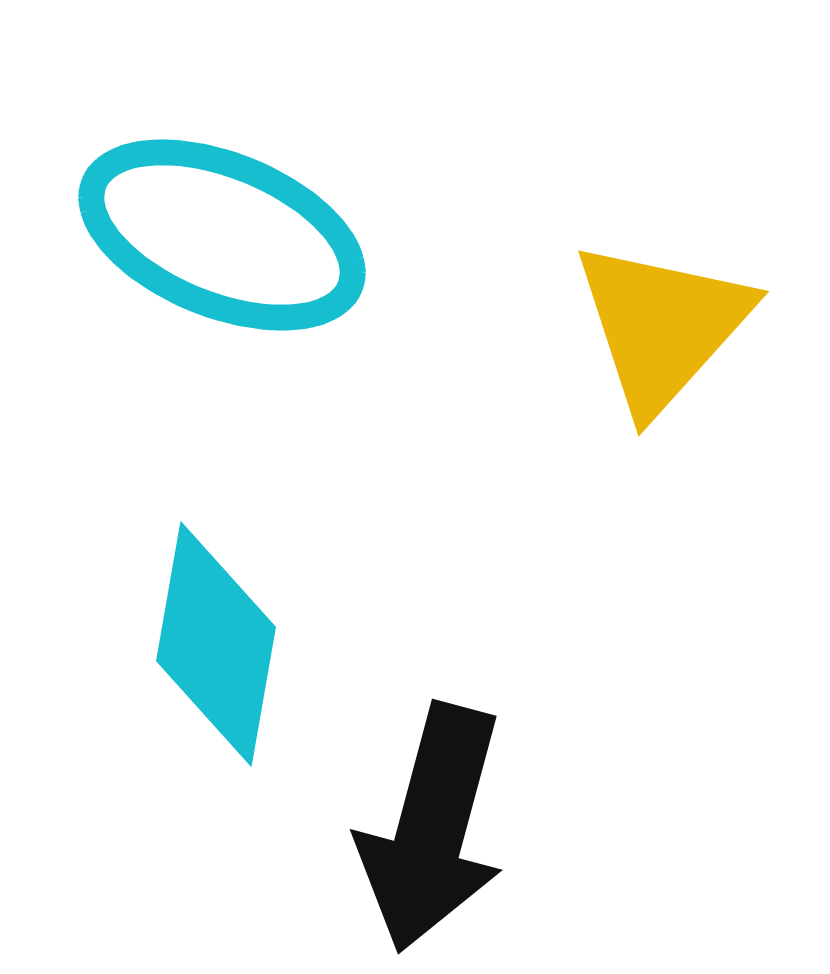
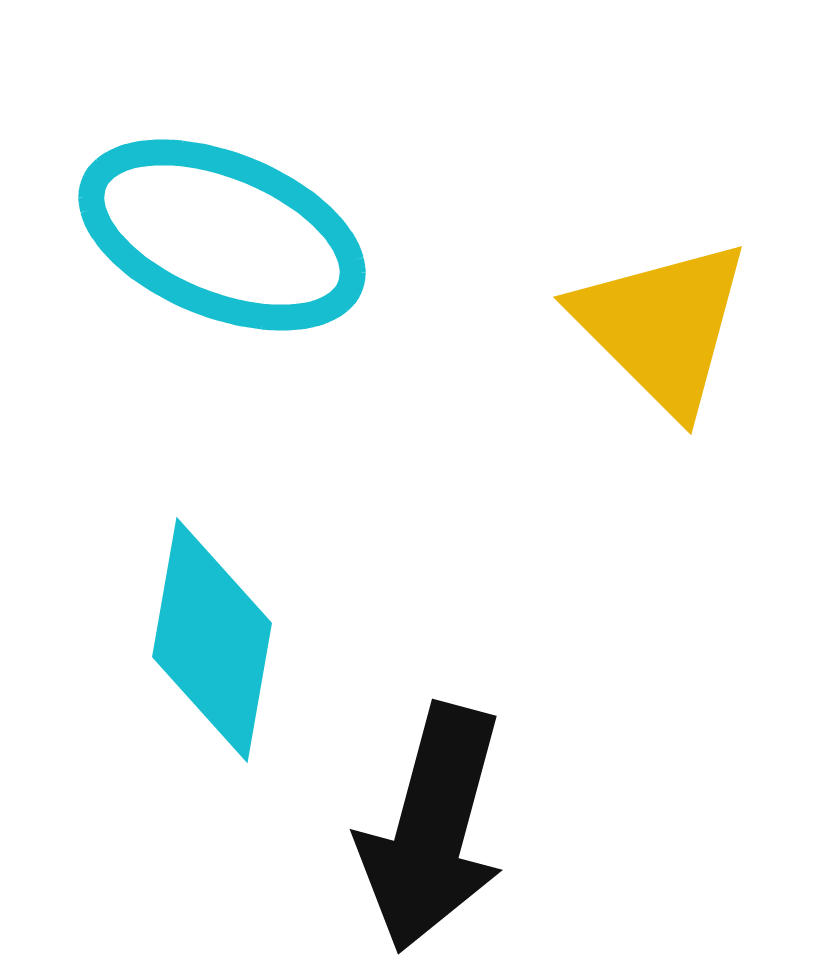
yellow triangle: rotated 27 degrees counterclockwise
cyan diamond: moved 4 px left, 4 px up
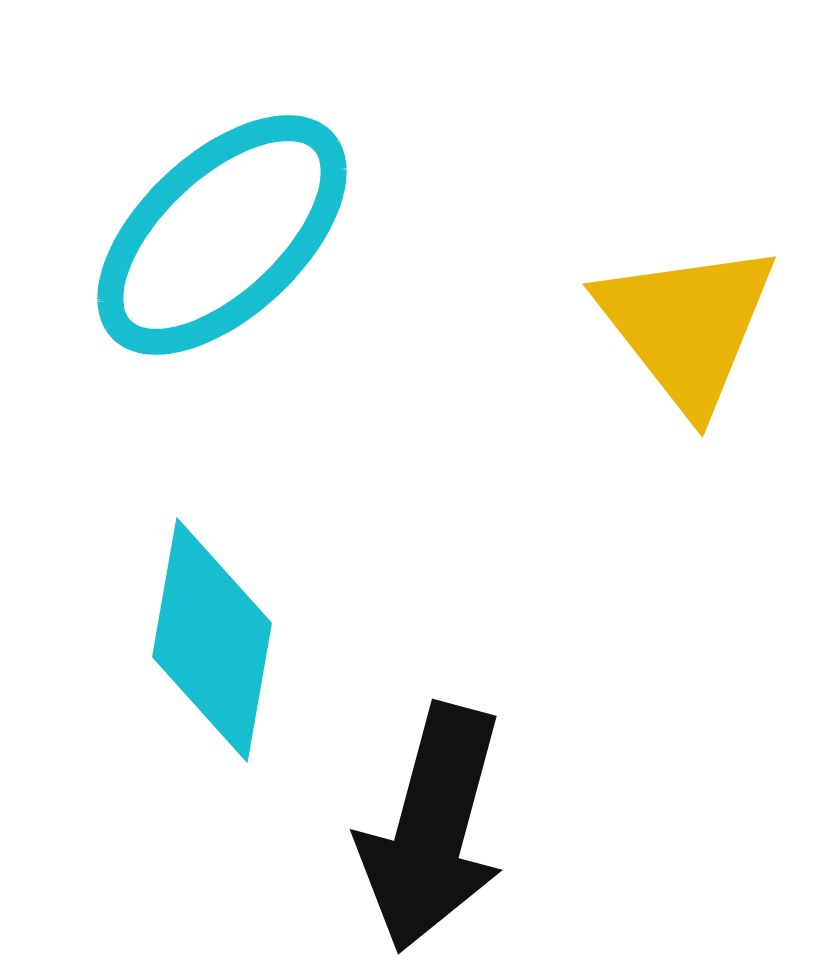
cyan ellipse: rotated 65 degrees counterclockwise
yellow triangle: moved 25 px right; rotated 7 degrees clockwise
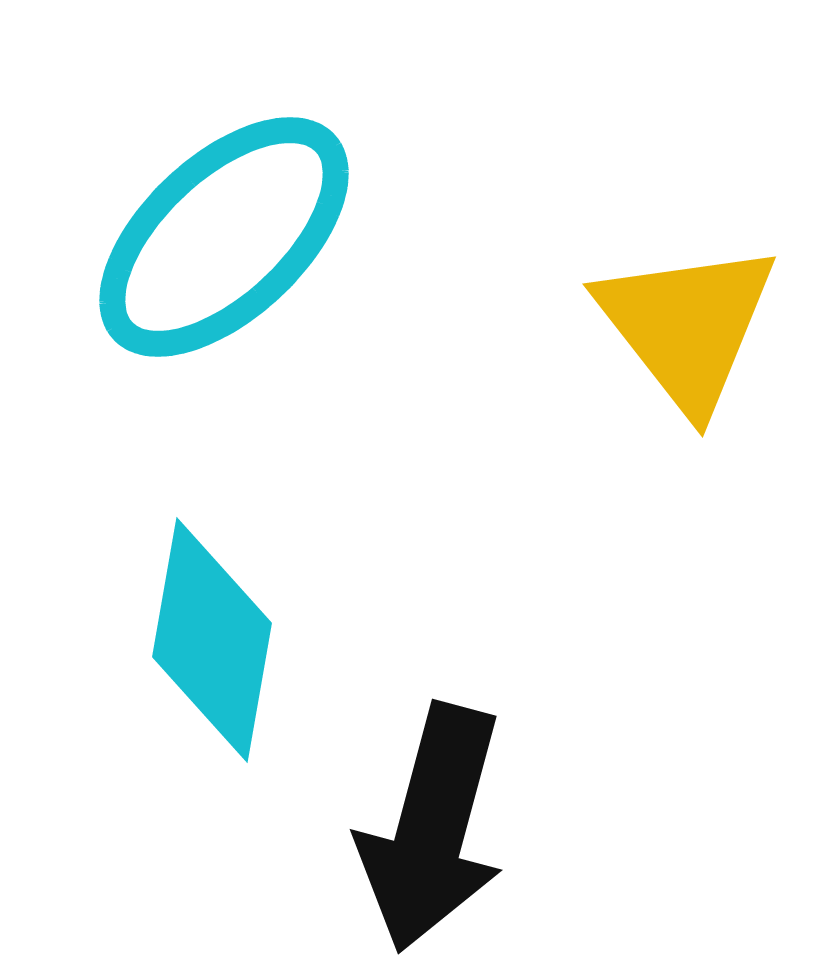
cyan ellipse: moved 2 px right, 2 px down
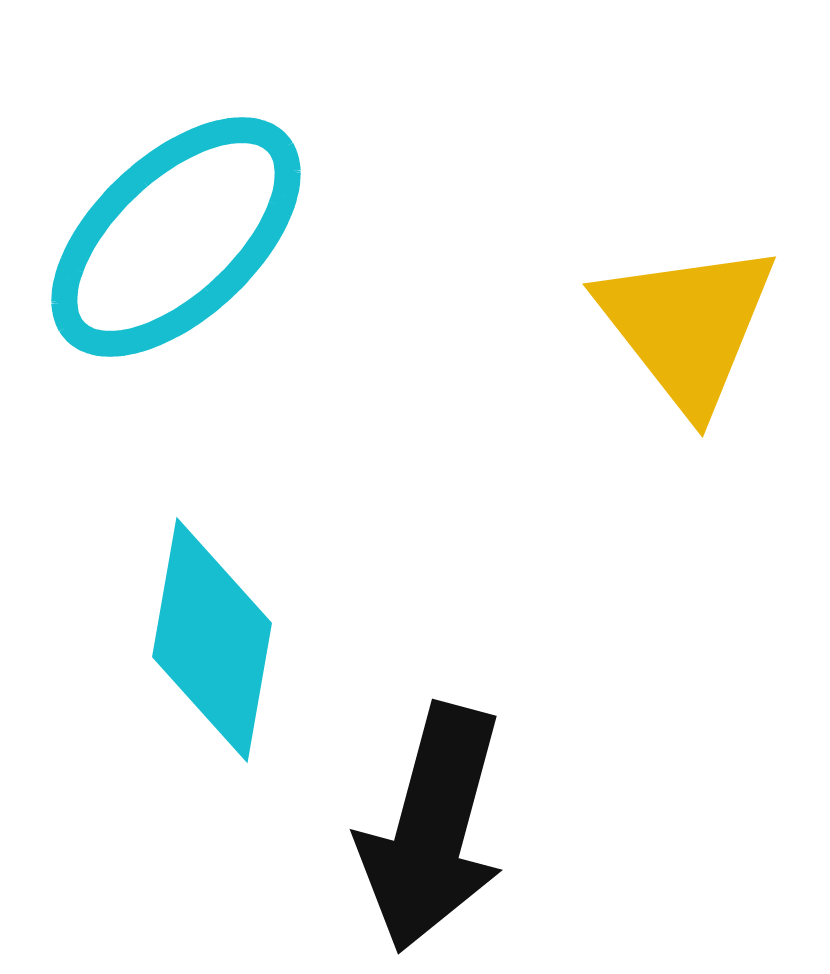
cyan ellipse: moved 48 px left
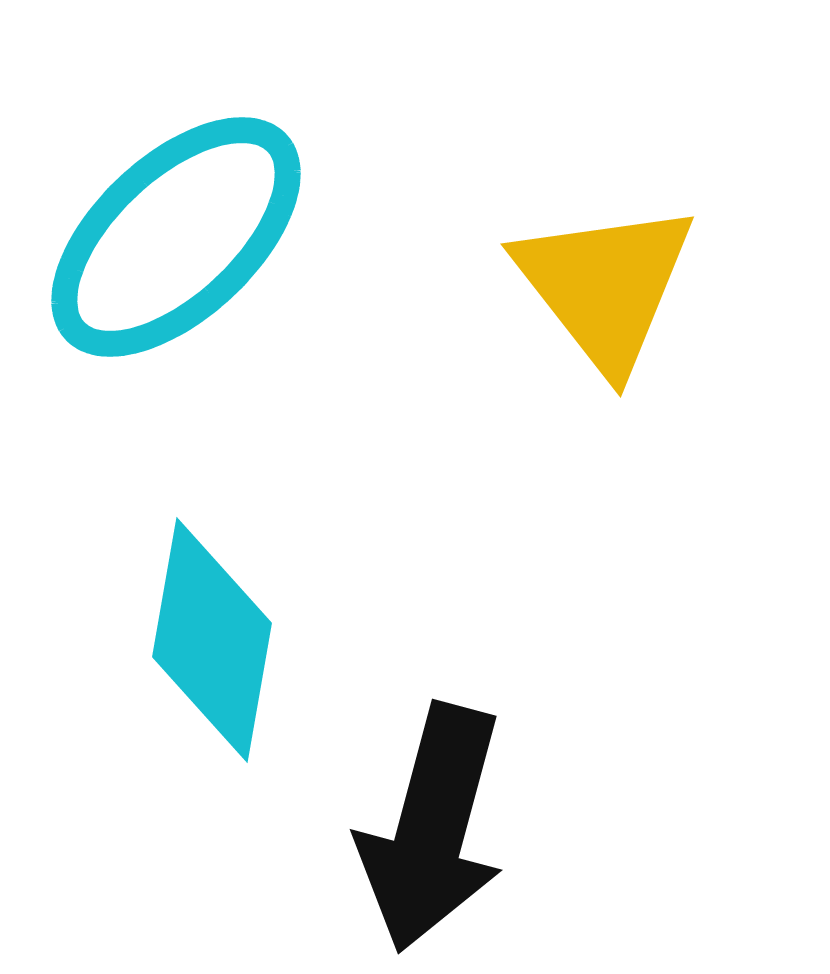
yellow triangle: moved 82 px left, 40 px up
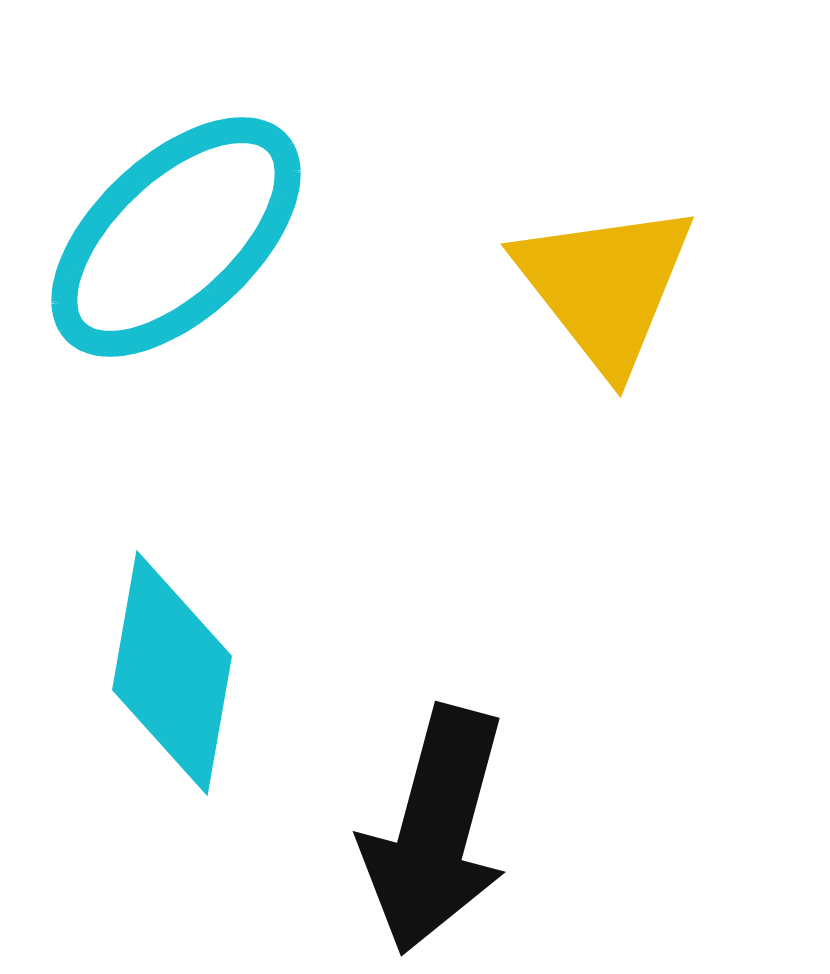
cyan diamond: moved 40 px left, 33 px down
black arrow: moved 3 px right, 2 px down
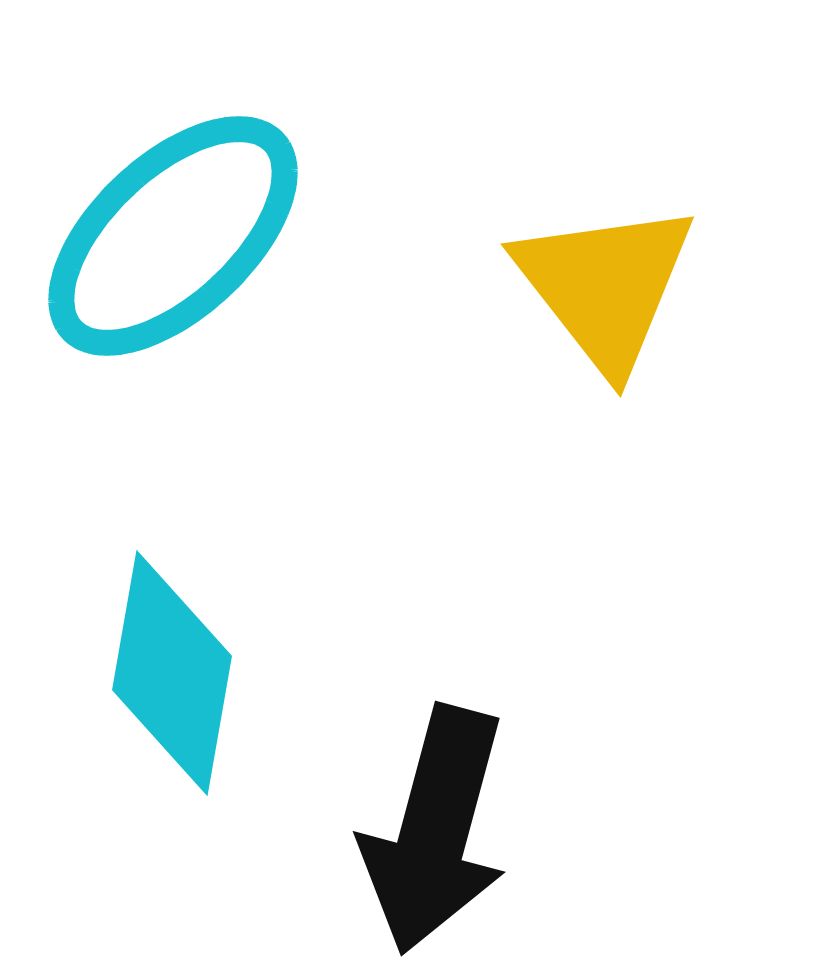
cyan ellipse: moved 3 px left, 1 px up
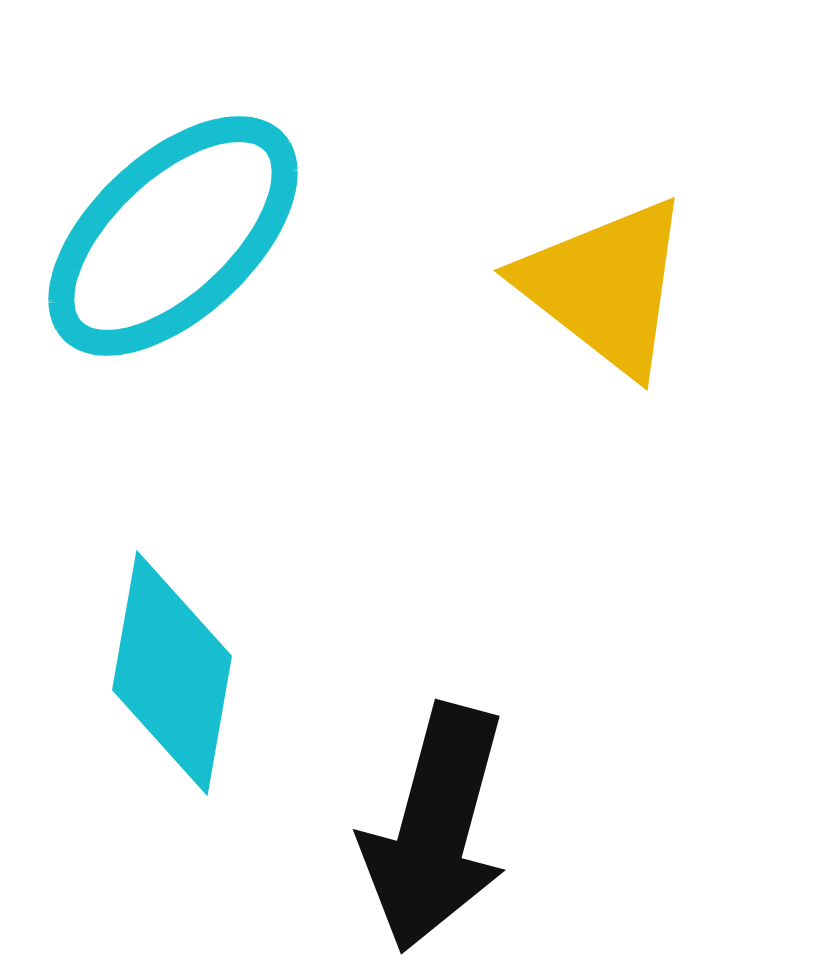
yellow triangle: rotated 14 degrees counterclockwise
black arrow: moved 2 px up
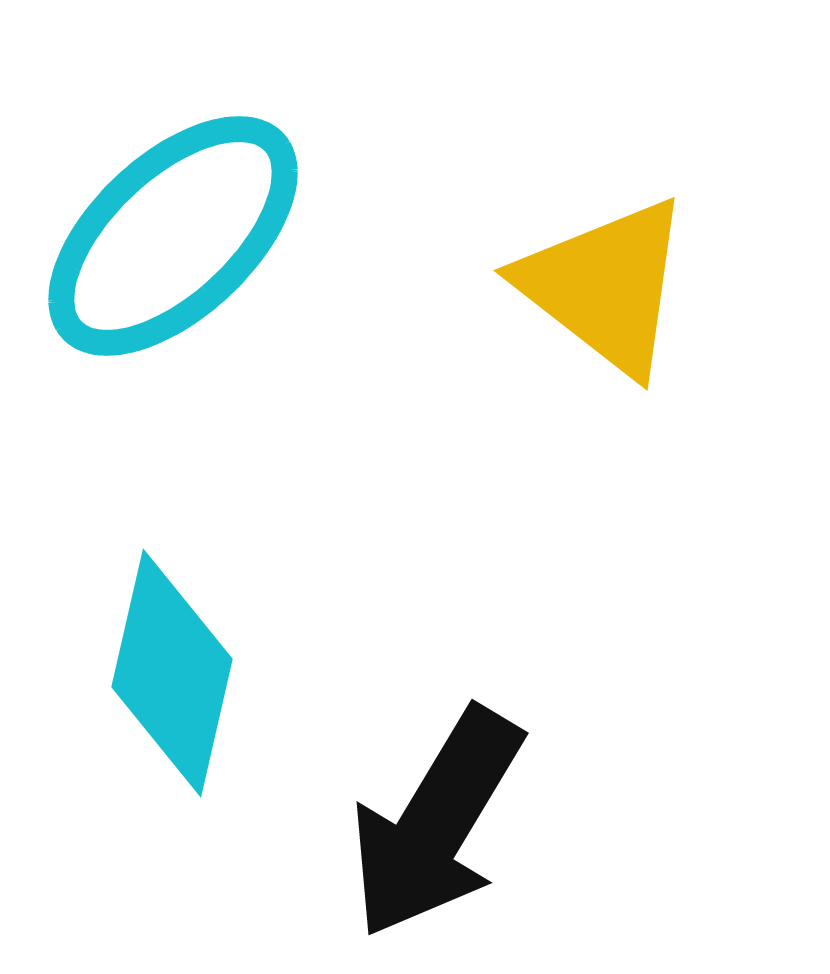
cyan diamond: rotated 3 degrees clockwise
black arrow: moved 1 px right, 5 px up; rotated 16 degrees clockwise
